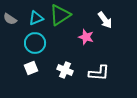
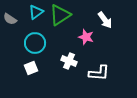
cyan triangle: moved 6 px up; rotated 14 degrees counterclockwise
white cross: moved 4 px right, 9 px up
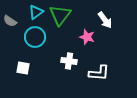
green triangle: rotated 20 degrees counterclockwise
gray semicircle: moved 2 px down
pink star: moved 1 px right
cyan circle: moved 6 px up
white cross: rotated 14 degrees counterclockwise
white square: moved 8 px left; rotated 32 degrees clockwise
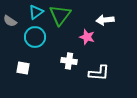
white arrow: rotated 120 degrees clockwise
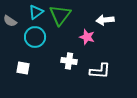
white L-shape: moved 1 px right, 2 px up
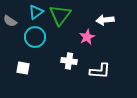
pink star: rotated 28 degrees clockwise
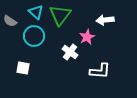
cyan triangle: rotated 42 degrees counterclockwise
cyan circle: moved 1 px left, 1 px up
white cross: moved 1 px right, 9 px up; rotated 28 degrees clockwise
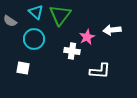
white arrow: moved 7 px right, 10 px down
cyan circle: moved 3 px down
white cross: moved 2 px right, 1 px up; rotated 28 degrees counterclockwise
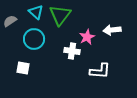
gray semicircle: rotated 112 degrees clockwise
